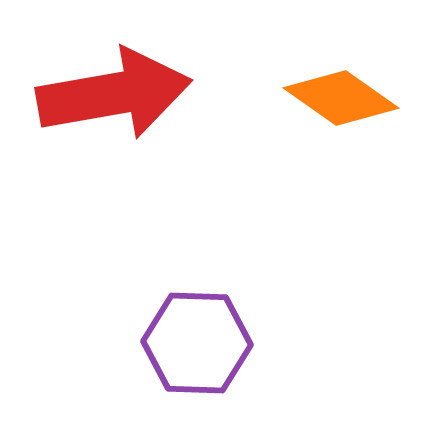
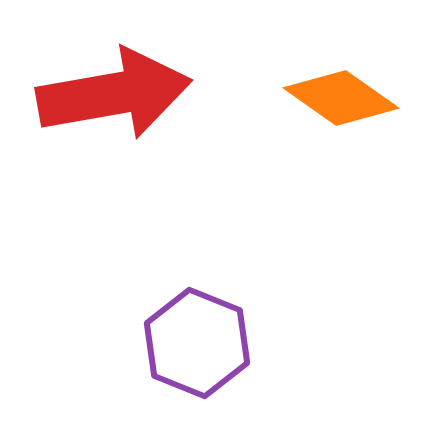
purple hexagon: rotated 20 degrees clockwise
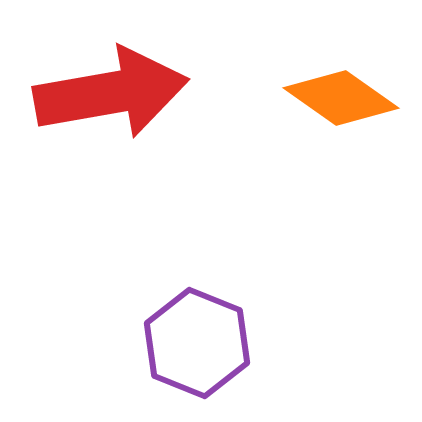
red arrow: moved 3 px left, 1 px up
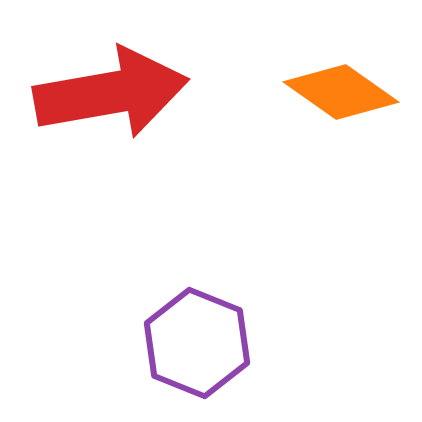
orange diamond: moved 6 px up
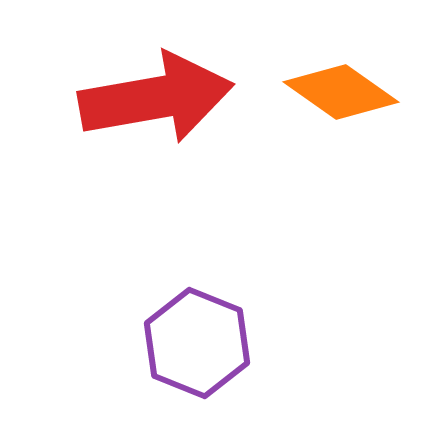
red arrow: moved 45 px right, 5 px down
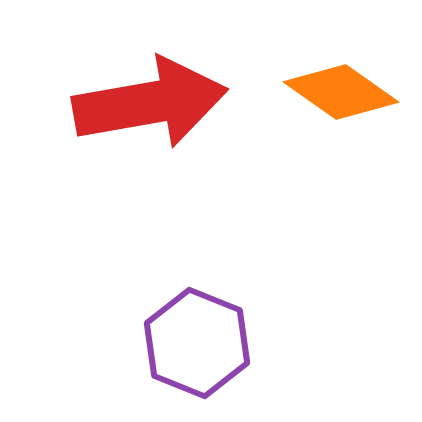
red arrow: moved 6 px left, 5 px down
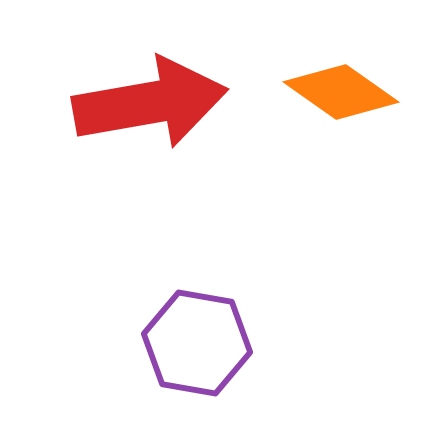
purple hexagon: rotated 12 degrees counterclockwise
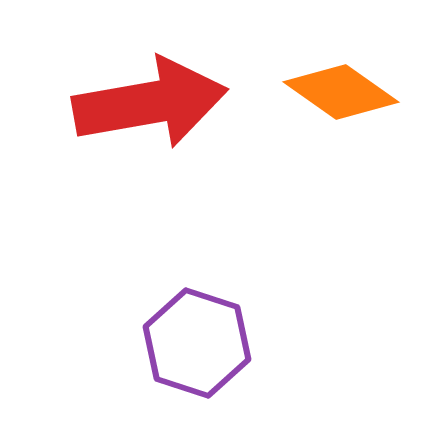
purple hexagon: rotated 8 degrees clockwise
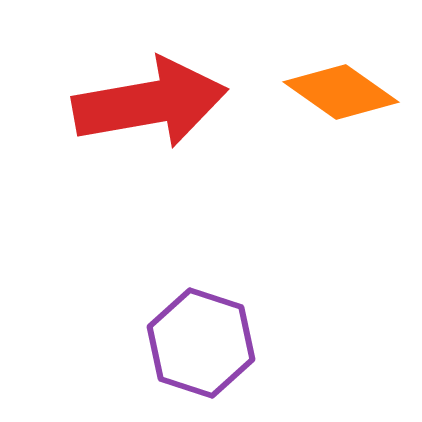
purple hexagon: moved 4 px right
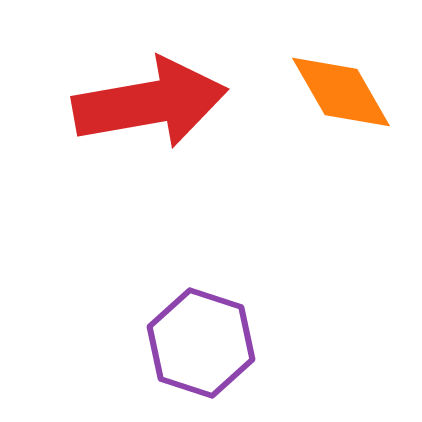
orange diamond: rotated 25 degrees clockwise
